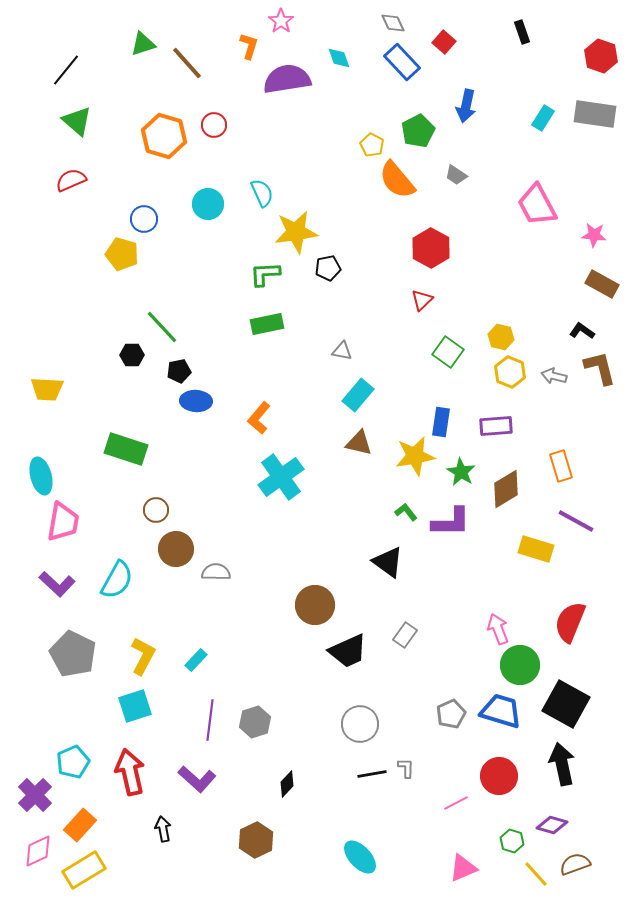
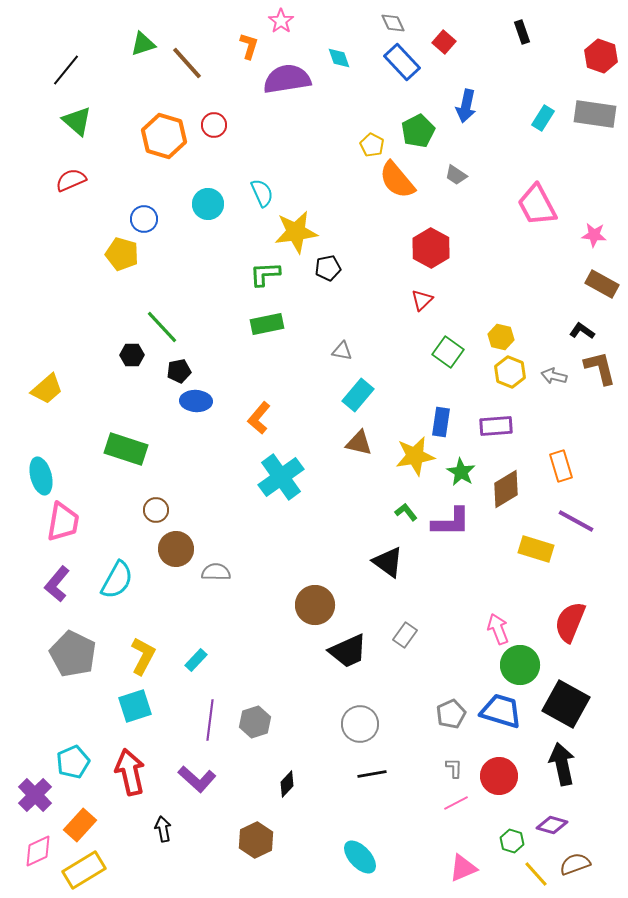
yellow trapezoid at (47, 389): rotated 44 degrees counterclockwise
purple L-shape at (57, 584): rotated 87 degrees clockwise
gray L-shape at (406, 768): moved 48 px right
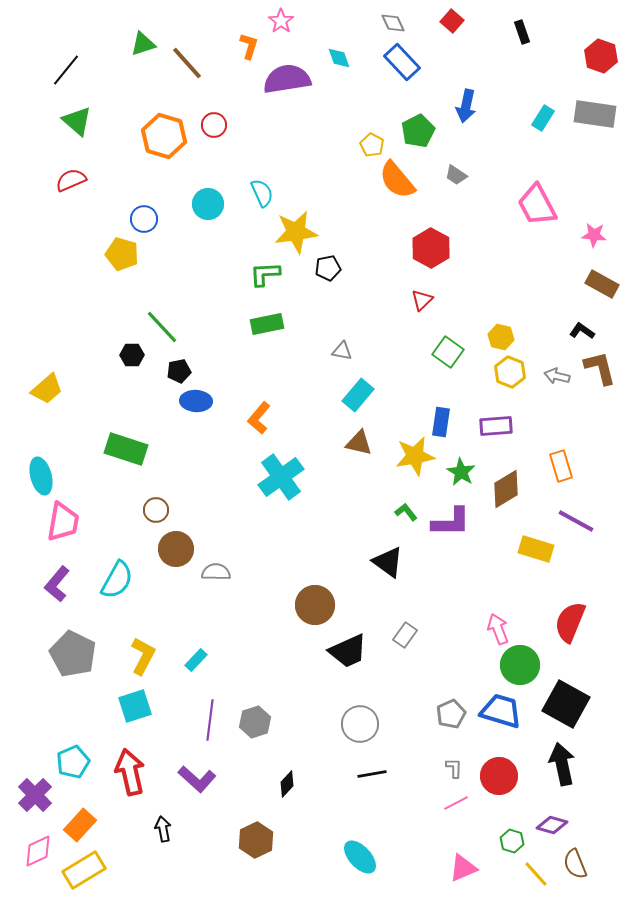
red square at (444, 42): moved 8 px right, 21 px up
gray arrow at (554, 376): moved 3 px right
brown semicircle at (575, 864): rotated 92 degrees counterclockwise
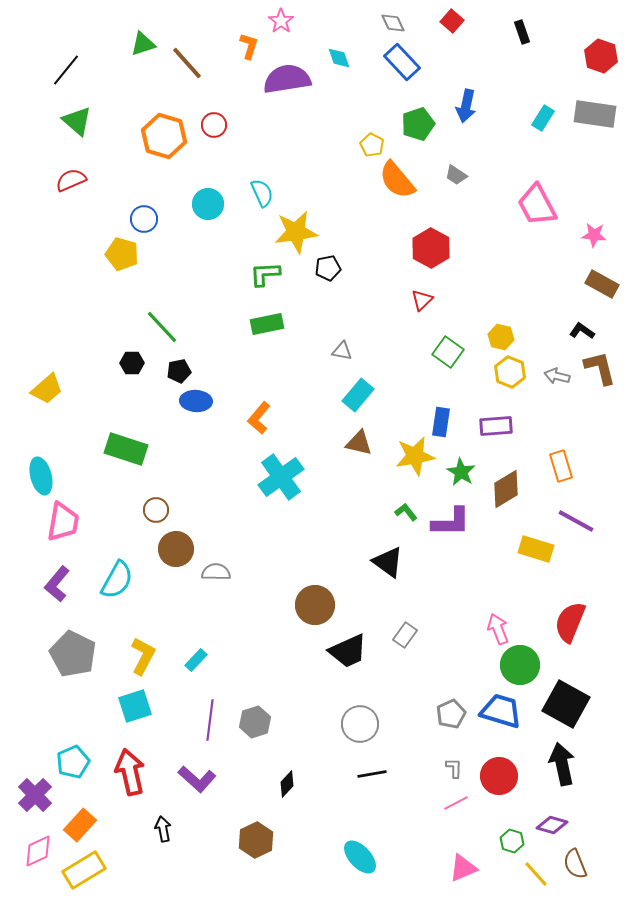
green pentagon at (418, 131): moved 7 px up; rotated 8 degrees clockwise
black hexagon at (132, 355): moved 8 px down
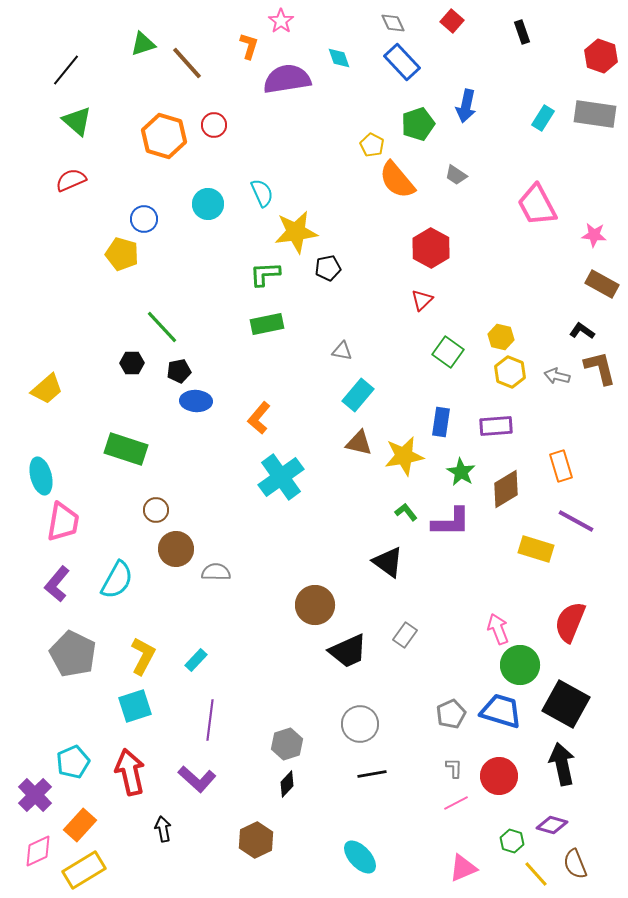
yellow star at (415, 456): moved 11 px left
gray hexagon at (255, 722): moved 32 px right, 22 px down
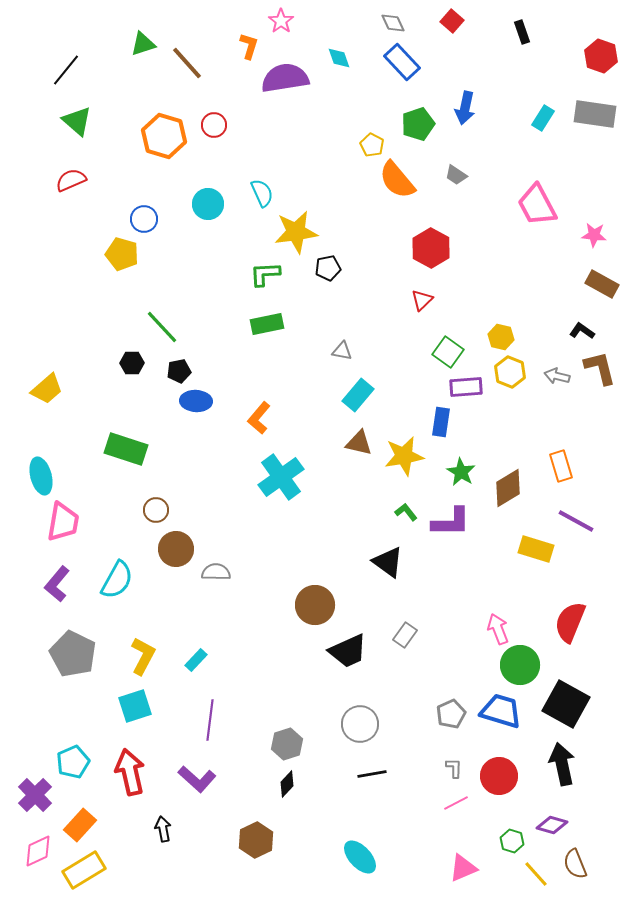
purple semicircle at (287, 79): moved 2 px left, 1 px up
blue arrow at (466, 106): moved 1 px left, 2 px down
purple rectangle at (496, 426): moved 30 px left, 39 px up
brown diamond at (506, 489): moved 2 px right, 1 px up
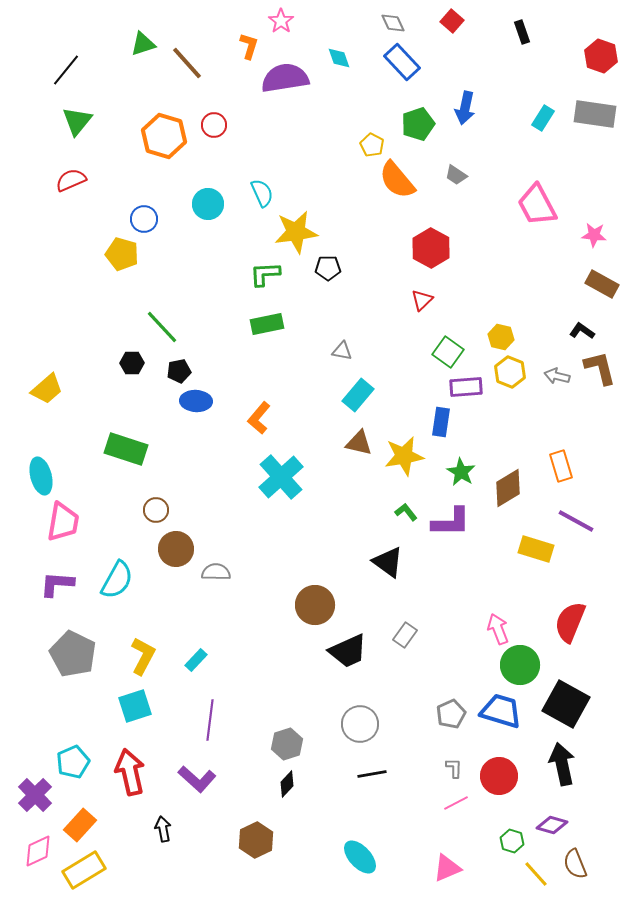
green triangle at (77, 121): rotated 28 degrees clockwise
black pentagon at (328, 268): rotated 10 degrees clockwise
cyan cross at (281, 477): rotated 6 degrees counterclockwise
purple L-shape at (57, 584): rotated 54 degrees clockwise
pink triangle at (463, 868): moved 16 px left
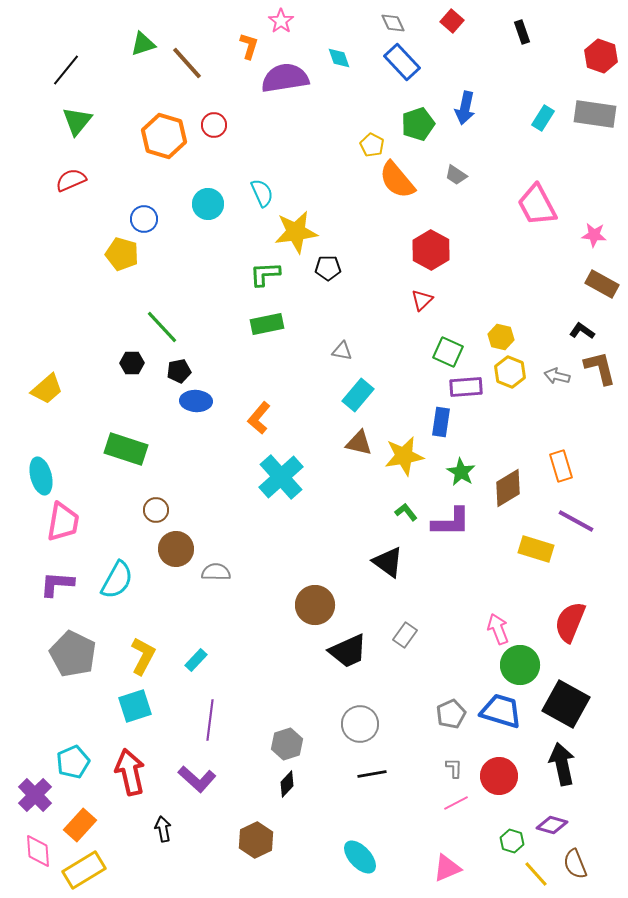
red hexagon at (431, 248): moved 2 px down
green square at (448, 352): rotated 12 degrees counterclockwise
pink diamond at (38, 851): rotated 68 degrees counterclockwise
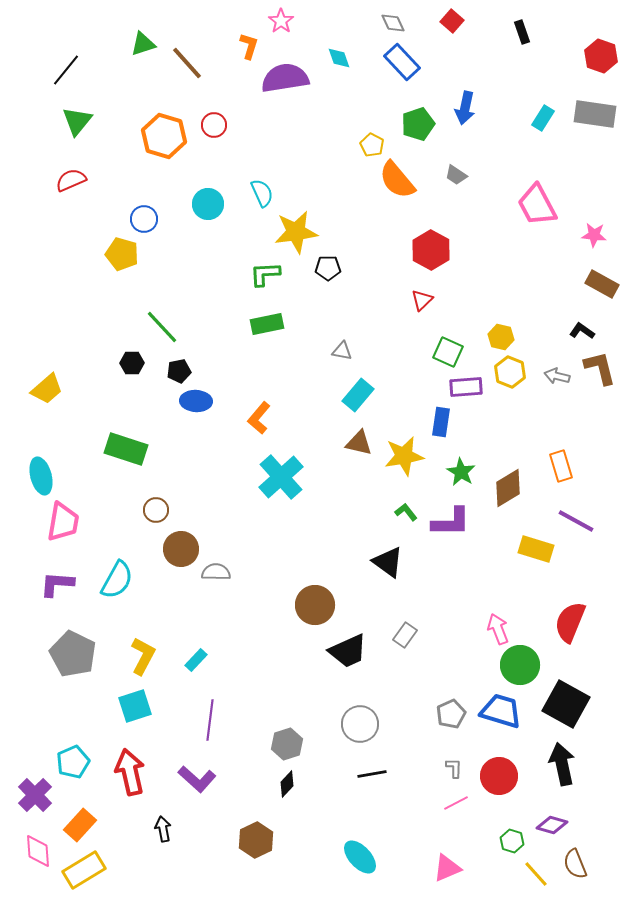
brown circle at (176, 549): moved 5 px right
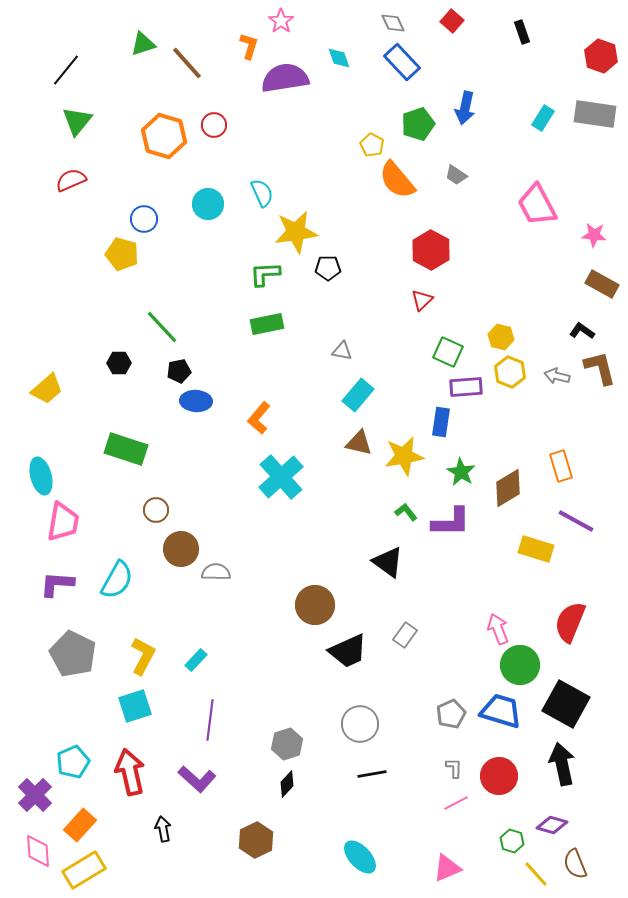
black hexagon at (132, 363): moved 13 px left
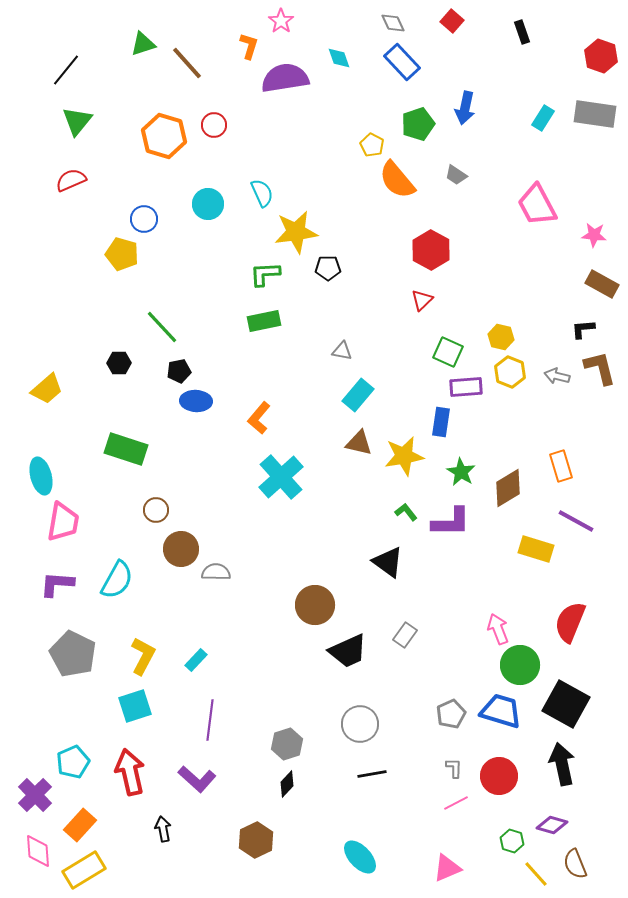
green rectangle at (267, 324): moved 3 px left, 3 px up
black L-shape at (582, 331): moved 1 px right, 2 px up; rotated 40 degrees counterclockwise
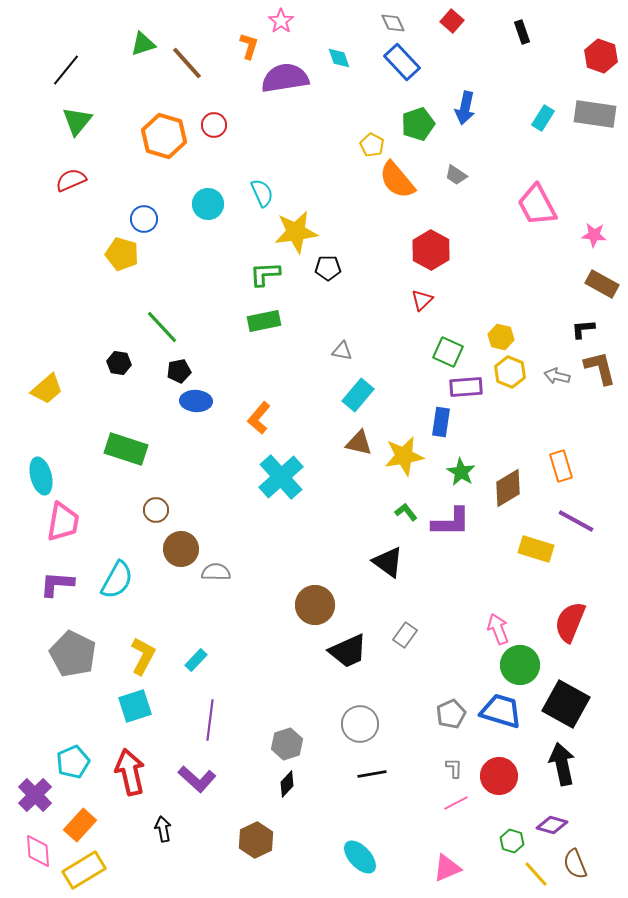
black hexagon at (119, 363): rotated 10 degrees clockwise
